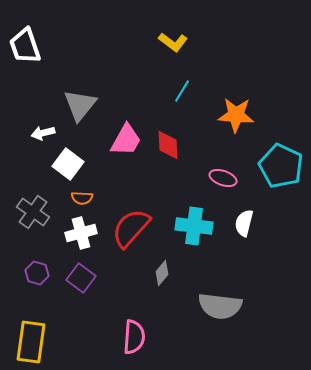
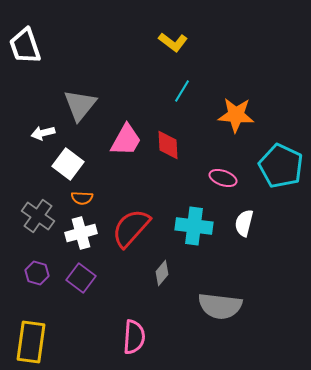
gray cross: moved 5 px right, 4 px down
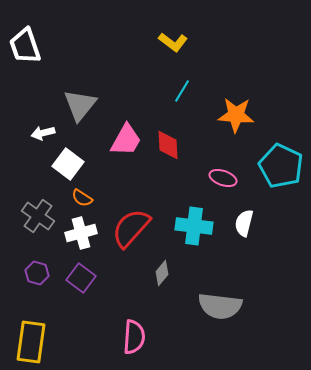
orange semicircle: rotated 30 degrees clockwise
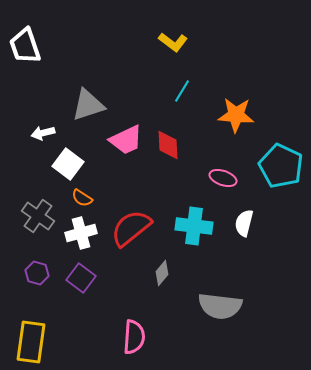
gray triangle: moved 8 px right; rotated 33 degrees clockwise
pink trapezoid: rotated 36 degrees clockwise
red semicircle: rotated 9 degrees clockwise
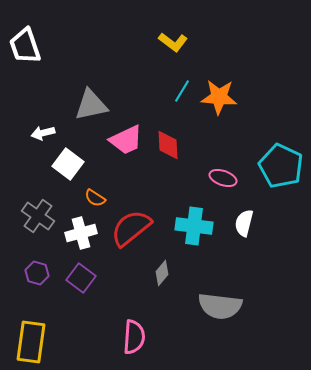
gray triangle: moved 3 px right; rotated 6 degrees clockwise
orange star: moved 17 px left, 18 px up
orange semicircle: moved 13 px right
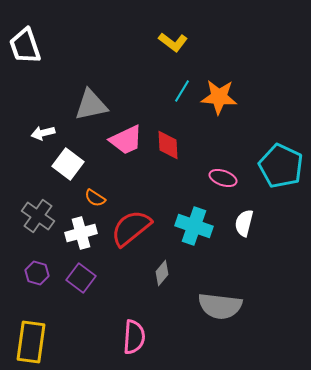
cyan cross: rotated 12 degrees clockwise
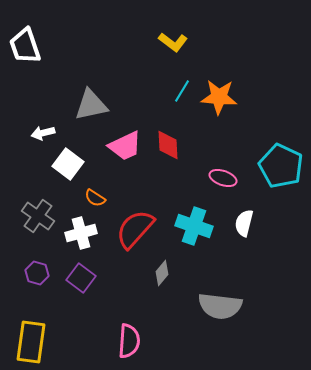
pink trapezoid: moved 1 px left, 6 px down
red semicircle: moved 4 px right, 1 px down; rotated 9 degrees counterclockwise
pink semicircle: moved 5 px left, 4 px down
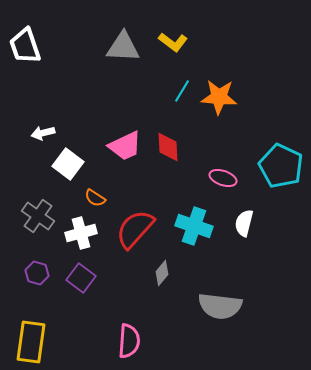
gray triangle: moved 32 px right, 58 px up; rotated 15 degrees clockwise
red diamond: moved 2 px down
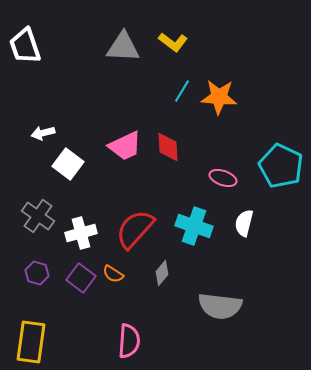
orange semicircle: moved 18 px right, 76 px down
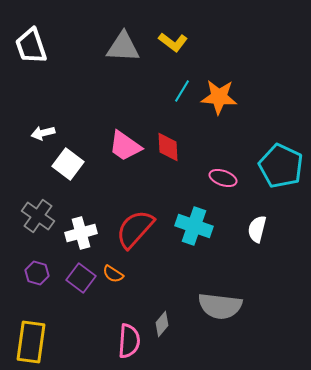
white trapezoid: moved 6 px right
pink trapezoid: rotated 60 degrees clockwise
white semicircle: moved 13 px right, 6 px down
gray diamond: moved 51 px down
